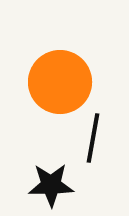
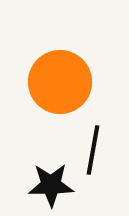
black line: moved 12 px down
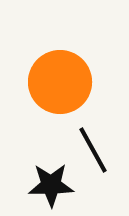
black line: rotated 39 degrees counterclockwise
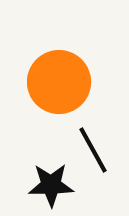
orange circle: moved 1 px left
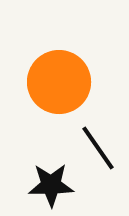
black line: moved 5 px right, 2 px up; rotated 6 degrees counterclockwise
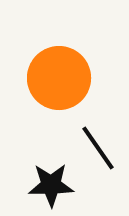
orange circle: moved 4 px up
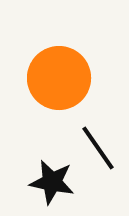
black star: moved 1 px right, 3 px up; rotated 12 degrees clockwise
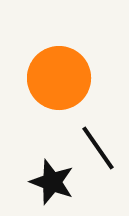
black star: rotated 9 degrees clockwise
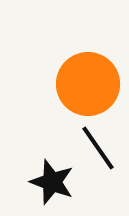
orange circle: moved 29 px right, 6 px down
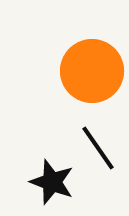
orange circle: moved 4 px right, 13 px up
